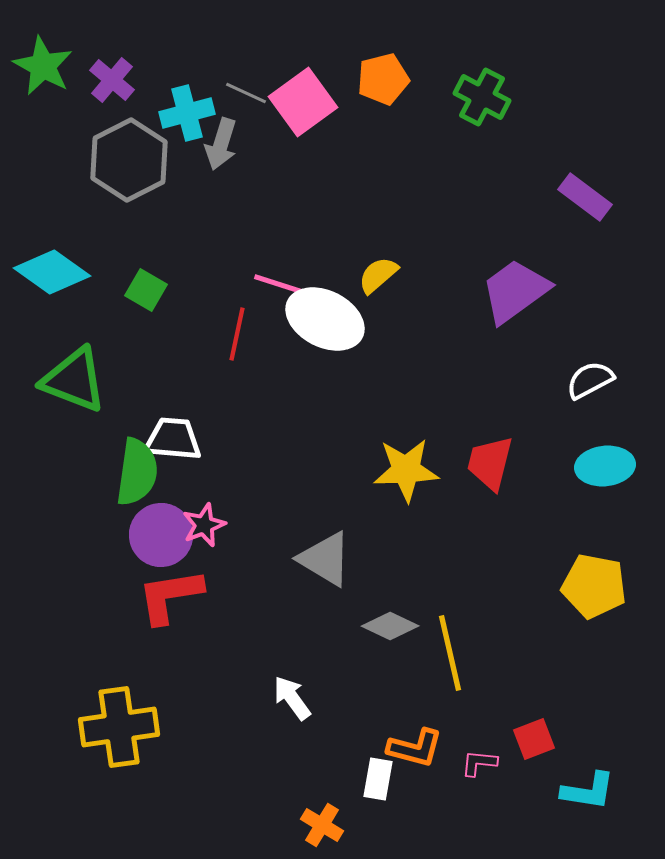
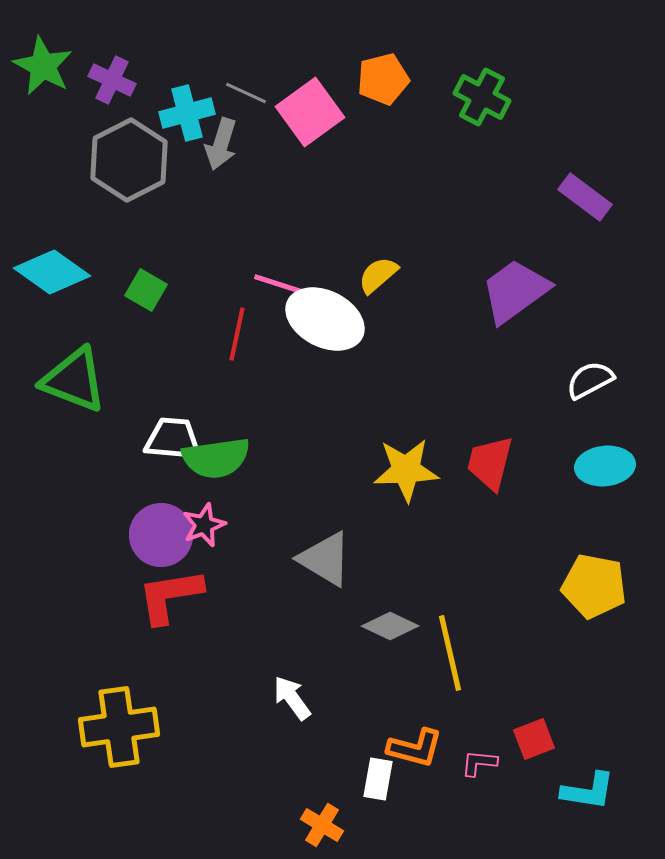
purple cross: rotated 15 degrees counterclockwise
pink square: moved 7 px right, 10 px down
green semicircle: moved 79 px right, 14 px up; rotated 74 degrees clockwise
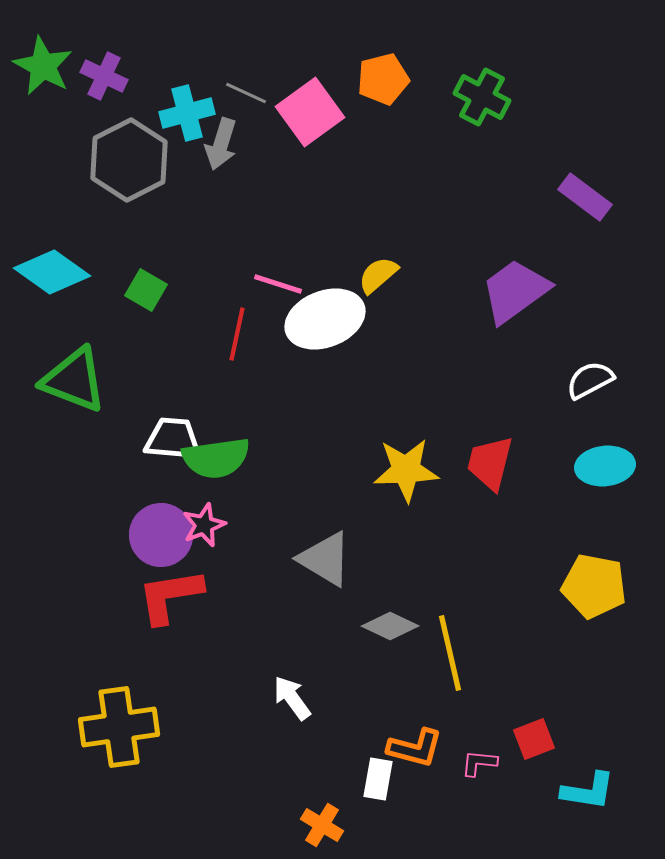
purple cross: moved 8 px left, 4 px up
white ellipse: rotated 48 degrees counterclockwise
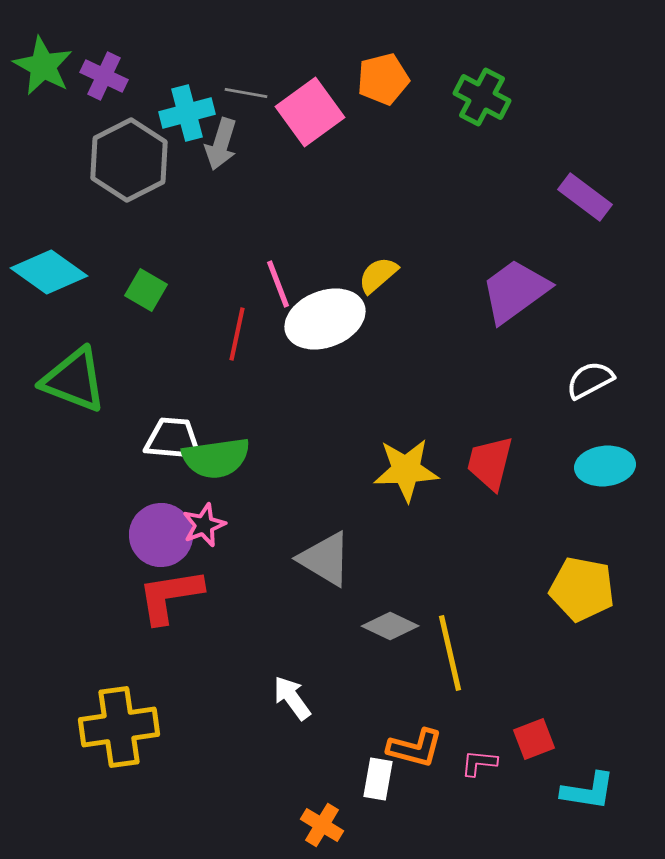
gray line: rotated 15 degrees counterclockwise
cyan diamond: moved 3 px left
pink line: rotated 51 degrees clockwise
yellow pentagon: moved 12 px left, 3 px down
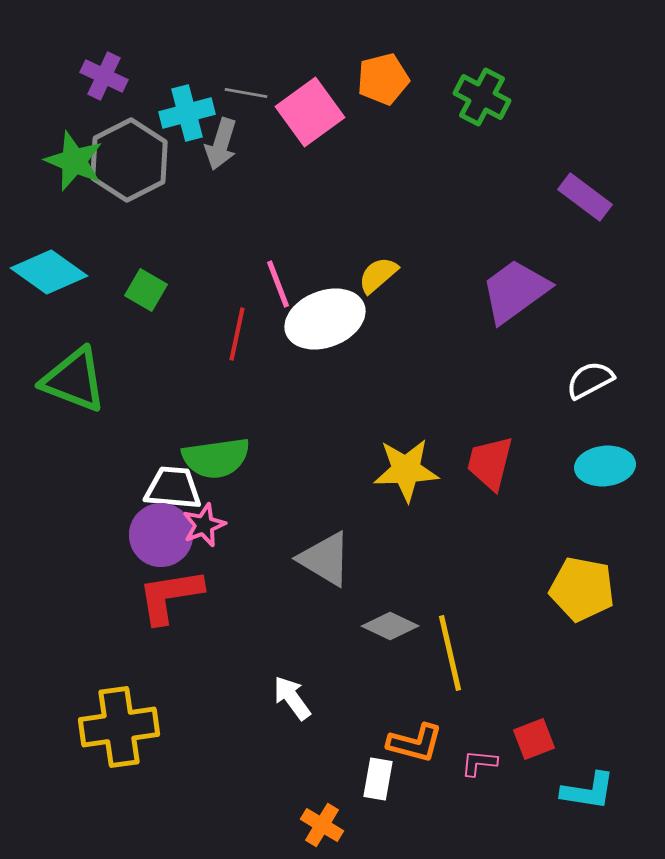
green star: moved 31 px right, 95 px down; rotated 6 degrees counterclockwise
white trapezoid: moved 49 px down
orange L-shape: moved 5 px up
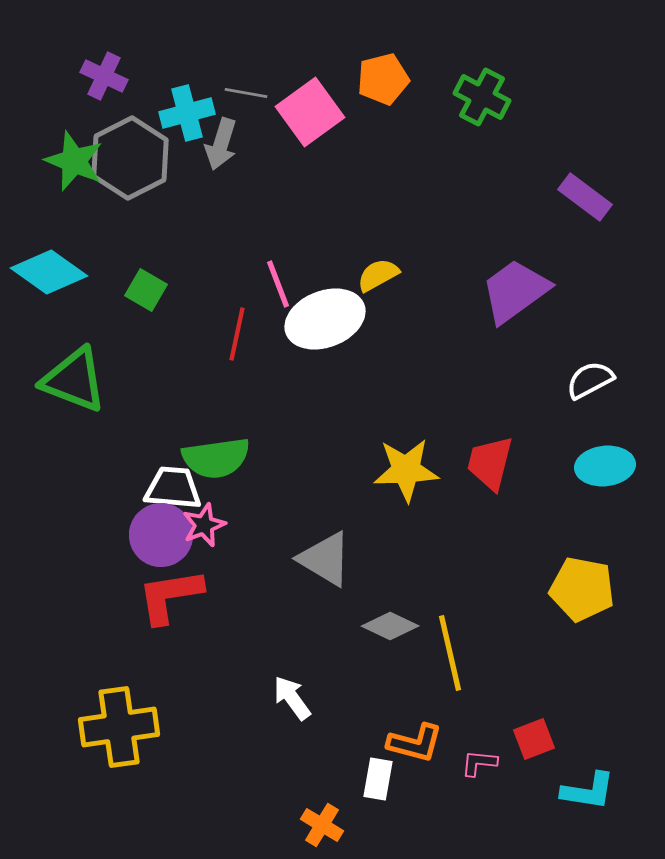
gray hexagon: moved 1 px right, 2 px up
yellow semicircle: rotated 12 degrees clockwise
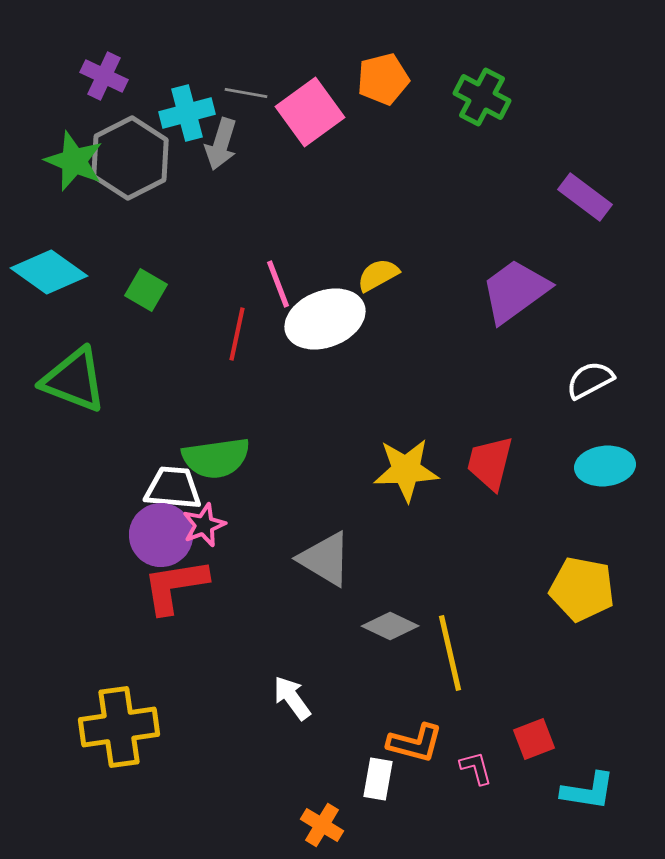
red L-shape: moved 5 px right, 10 px up
pink L-shape: moved 3 px left, 5 px down; rotated 69 degrees clockwise
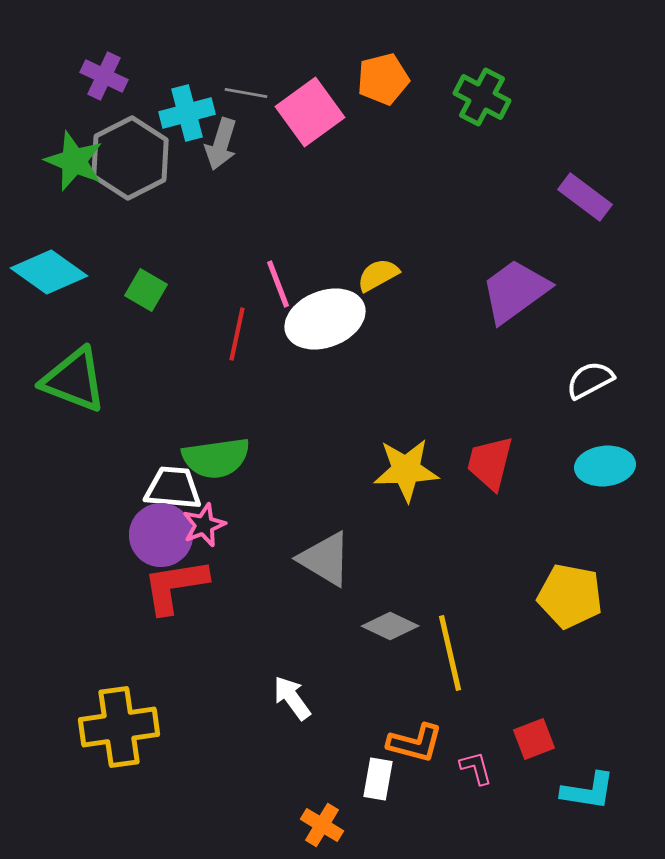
yellow pentagon: moved 12 px left, 7 px down
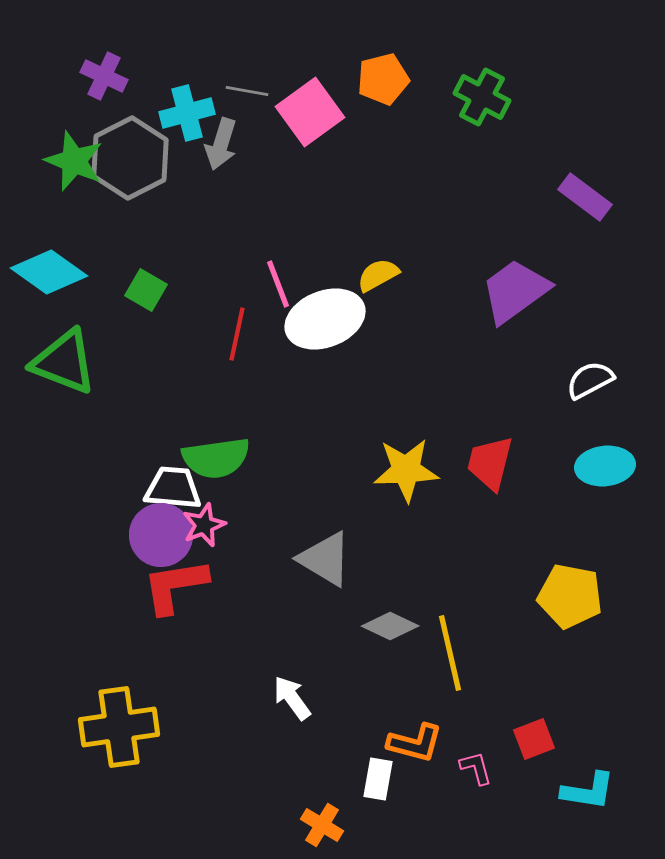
gray line: moved 1 px right, 2 px up
green triangle: moved 10 px left, 18 px up
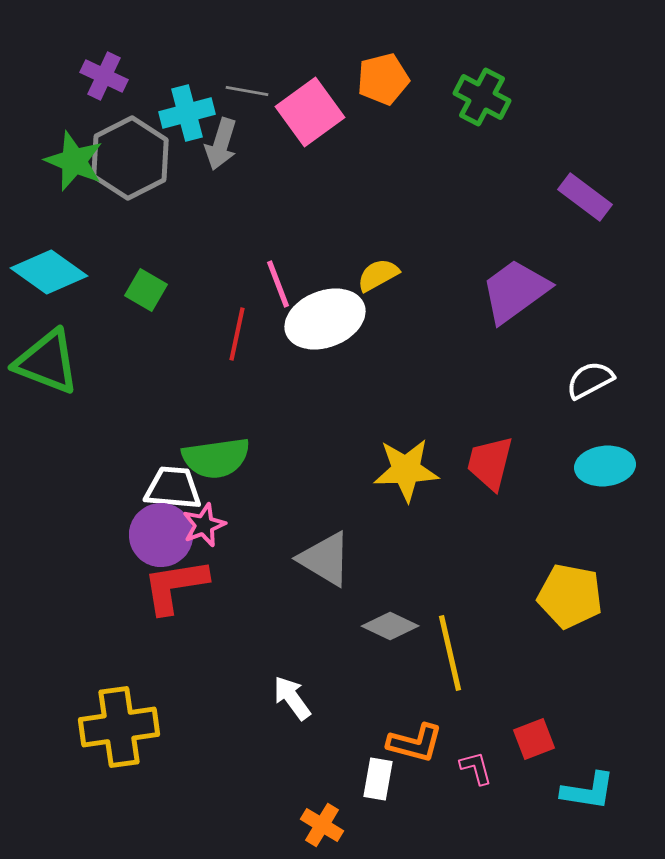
green triangle: moved 17 px left
